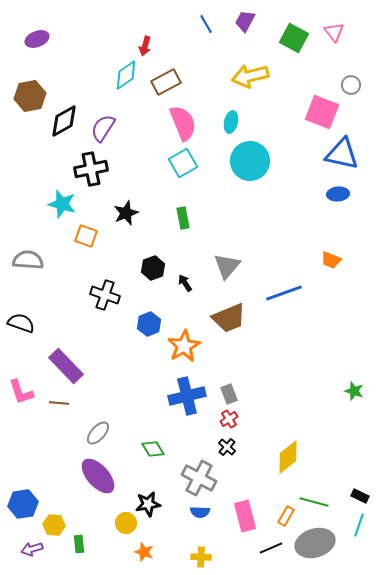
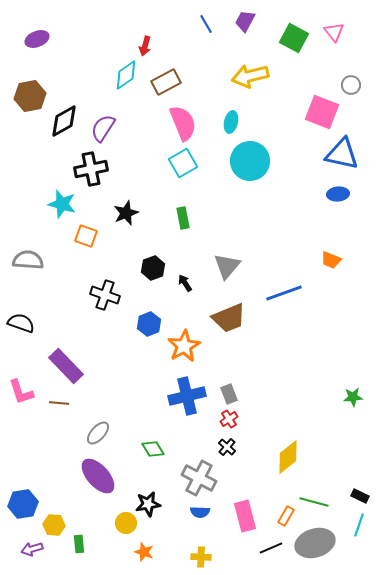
green star at (354, 391): moved 1 px left, 6 px down; rotated 24 degrees counterclockwise
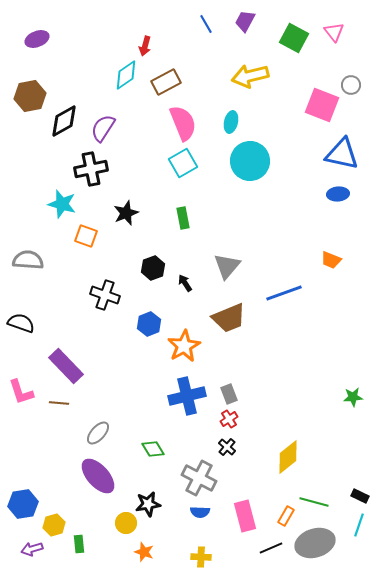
pink square at (322, 112): moved 7 px up
yellow hexagon at (54, 525): rotated 20 degrees counterclockwise
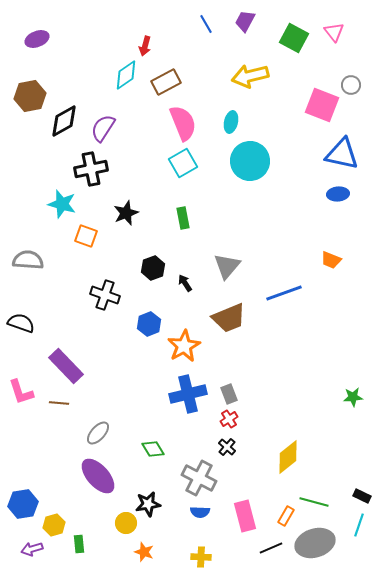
blue cross at (187, 396): moved 1 px right, 2 px up
black rectangle at (360, 496): moved 2 px right
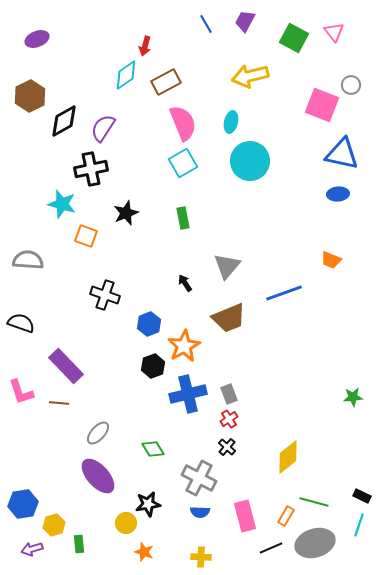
brown hexagon at (30, 96): rotated 16 degrees counterclockwise
black hexagon at (153, 268): moved 98 px down
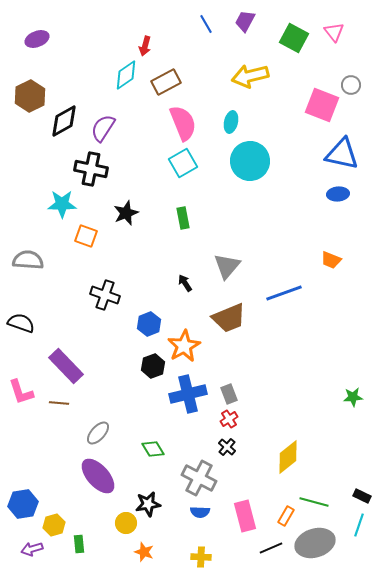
black cross at (91, 169): rotated 24 degrees clockwise
cyan star at (62, 204): rotated 16 degrees counterclockwise
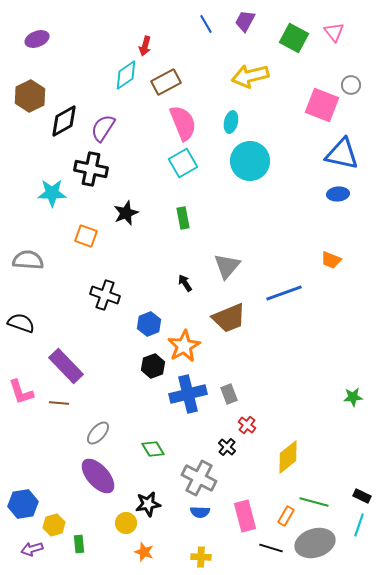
cyan star at (62, 204): moved 10 px left, 11 px up
red cross at (229, 419): moved 18 px right, 6 px down; rotated 18 degrees counterclockwise
black line at (271, 548): rotated 40 degrees clockwise
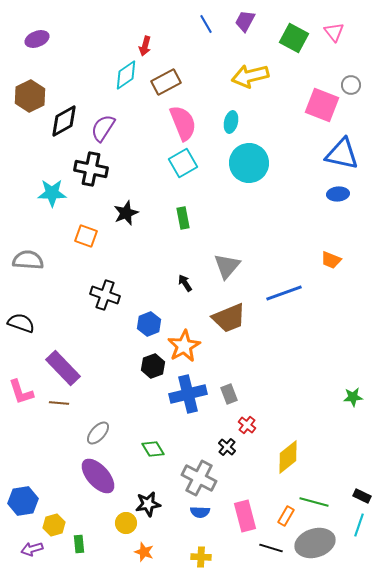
cyan circle at (250, 161): moved 1 px left, 2 px down
purple rectangle at (66, 366): moved 3 px left, 2 px down
blue hexagon at (23, 504): moved 3 px up
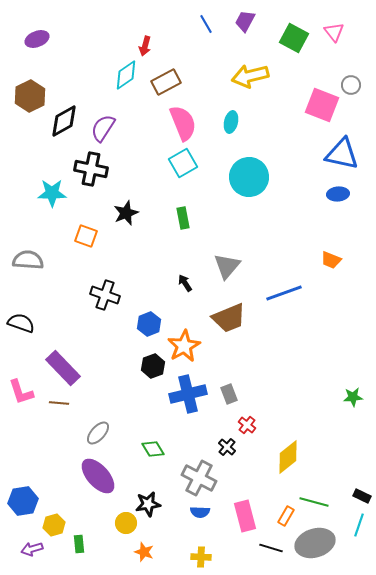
cyan circle at (249, 163): moved 14 px down
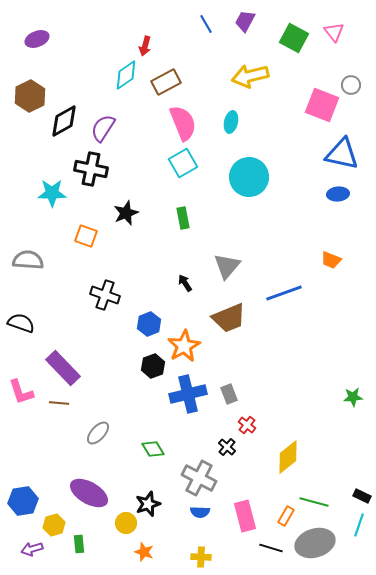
purple ellipse at (98, 476): moved 9 px left, 17 px down; rotated 18 degrees counterclockwise
black star at (148, 504): rotated 10 degrees counterclockwise
